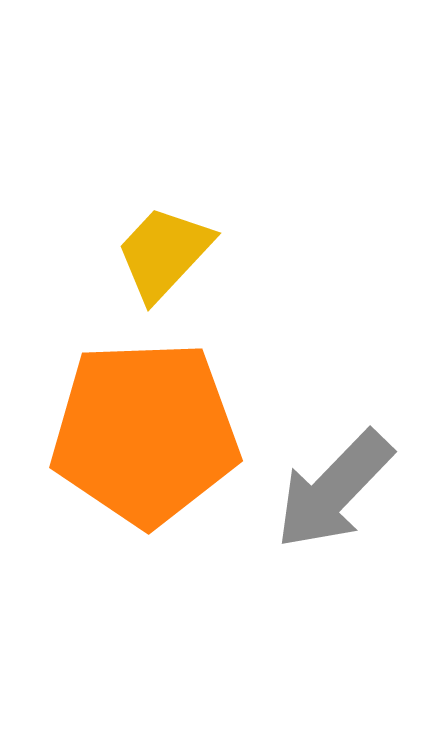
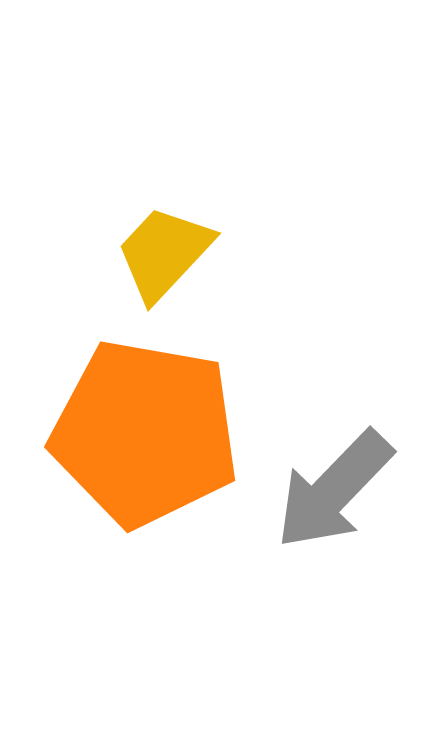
orange pentagon: rotated 12 degrees clockwise
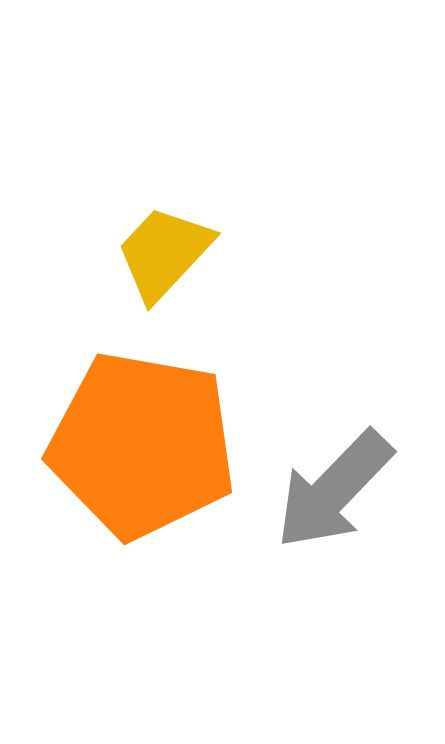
orange pentagon: moved 3 px left, 12 px down
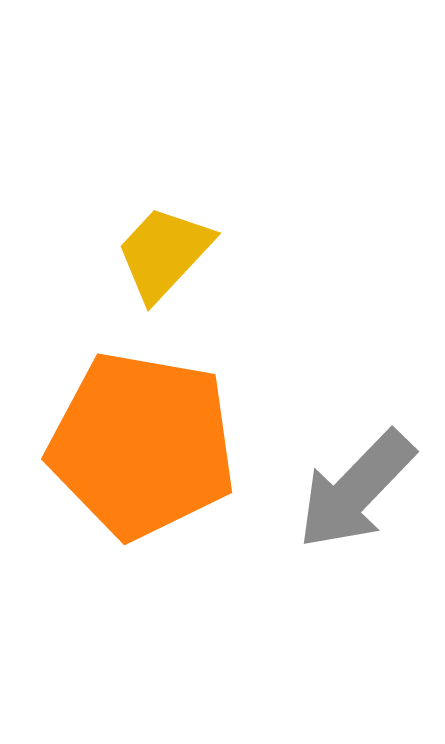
gray arrow: moved 22 px right
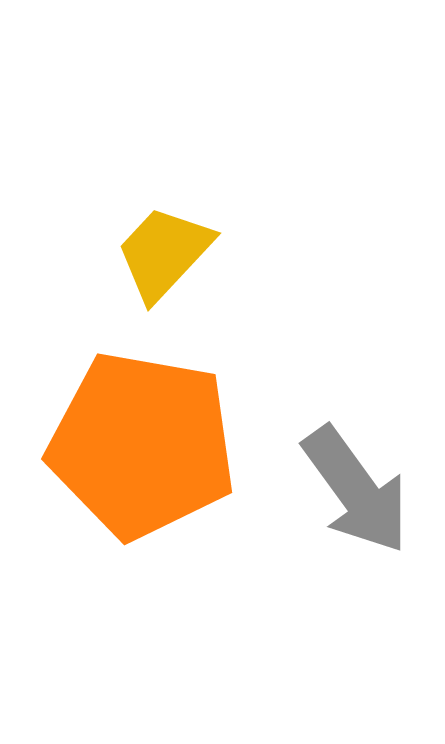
gray arrow: rotated 80 degrees counterclockwise
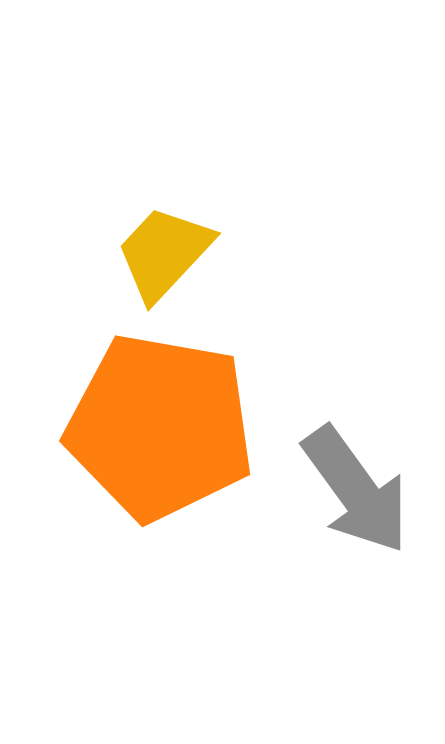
orange pentagon: moved 18 px right, 18 px up
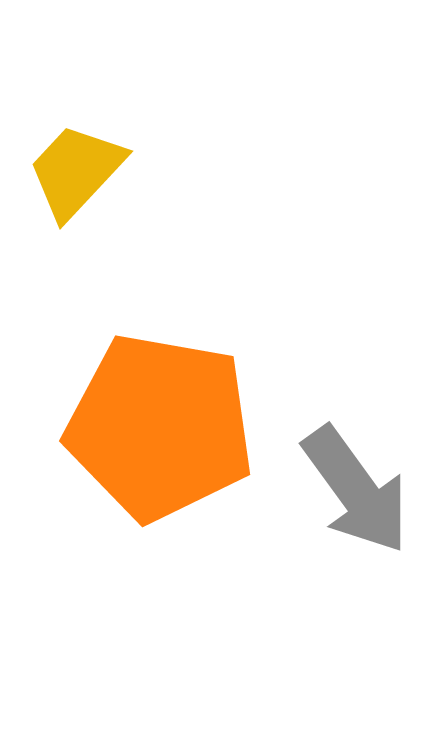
yellow trapezoid: moved 88 px left, 82 px up
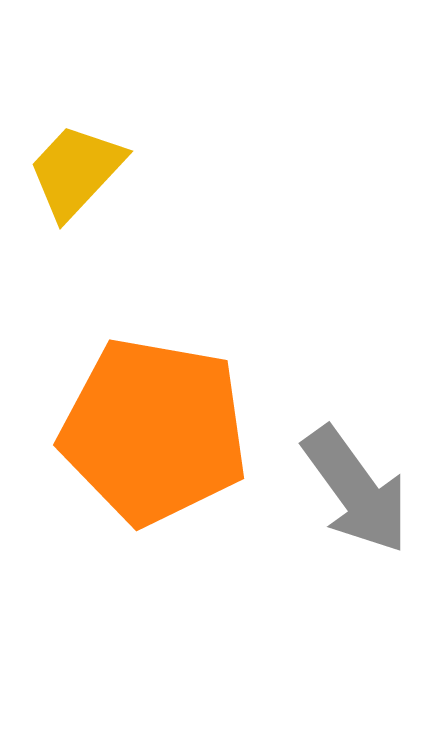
orange pentagon: moved 6 px left, 4 px down
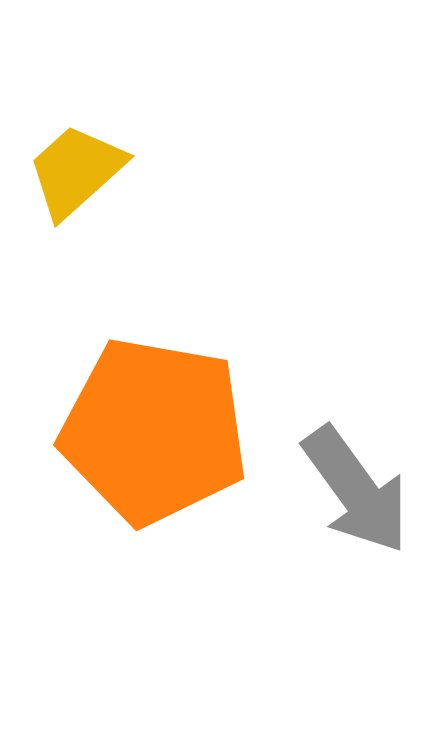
yellow trapezoid: rotated 5 degrees clockwise
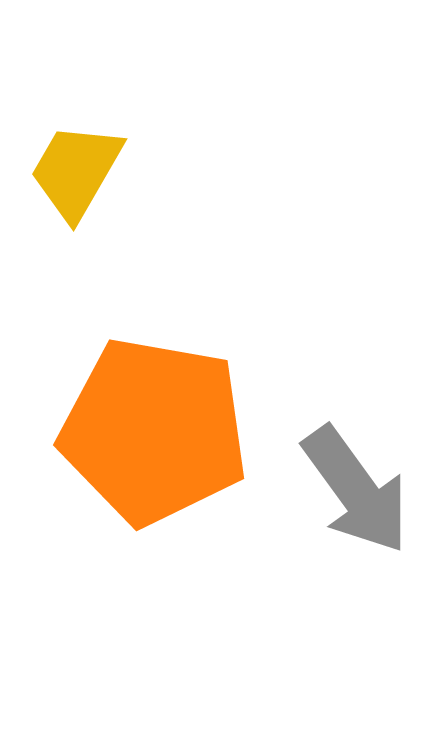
yellow trapezoid: rotated 18 degrees counterclockwise
